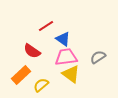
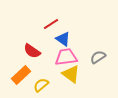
red line: moved 5 px right, 2 px up
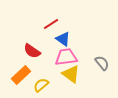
gray semicircle: moved 4 px right, 6 px down; rotated 84 degrees clockwise
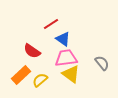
pink trapezoid: moved 1 px down
yellow semicircle: moved 1 px left, 5 px up
